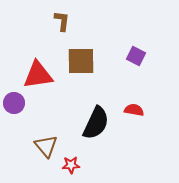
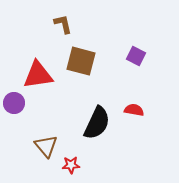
brown L-shape: moved 1 px right, 3 px down; rotated 20 degrees counterclockwise
brown square: rotated 16 degrees clockwise
black semicircle: moved 1 px right
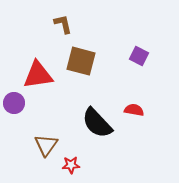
purple square: moved 3 px right
black semicircle: rotated 112 degrees clockwise
brown triangle: moved 1 px up; rotated 15 degrees clockwise
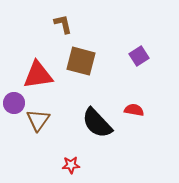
purple square: rotated 30 degrees clockwise
brown triangle: moved 8 px left, 25 px up
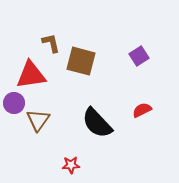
brown L-shape: moved 12 px left, 19 px down
red triangle: moved 7 px left
red semicircle: moved 8 px right; rotated 36 degrees counterclockwise
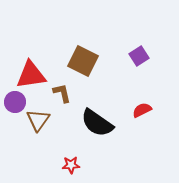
brown L-shape: moved 11 px right, 50 px down
brown square: moved 2 px right; rotated 12 degrees clockwise
purple circle: moved 1 px right, 1 px up
black semicircle: rotated 12 degrees counterclockwise
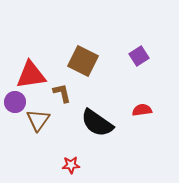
red semicircle: rotated 18 degrees clockwise
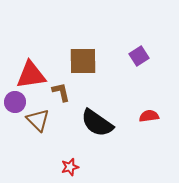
brown square: rotated 28 degrees counterclockwise
brown L-shape: moved 1 px left, 1 px up
red semicircle: moved 7 px right, 6 px down
brown triangle: rotated 20 degrees counterclockwise
red star: moved 1 px left, 2 px down; rotated 12 degrees counterclockwise
